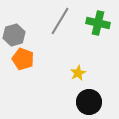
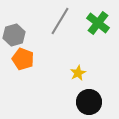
green cross: rotated 25 degrees clockwise
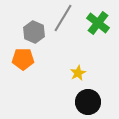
gray line: moved 3 px right, 3 px up
gray hexagon: moved 20 px right, 3 px up; rotated 20 degrees counterclockwise
orange pentagon: rotated 20 degrees counterclockwise
black circle: moved 1 px left
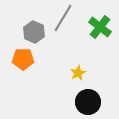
green cross: moved 2 px right, 4 px down
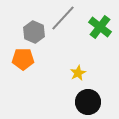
gray line: rotated 12 degrees clockwise
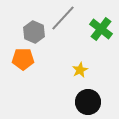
green cross: moved 1 px right, 2 px down
yellow star: moved 2 px right, 3 px up
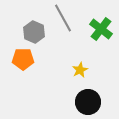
gray line: rotated 72 degrees counterclockwise
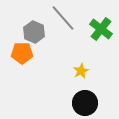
gray line: rotated 12 degrees counterclockwise
orange pentagon: moved 1 px left, 6 px up
yellow star: moved 1 px right, 1 px down
black circle: moved 3 px left, 1 px down
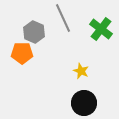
gray line: rotated 16 degrees clockwise
yellow star: rotated 21 degrees counterclockwise
black circle: moved 1 px left
